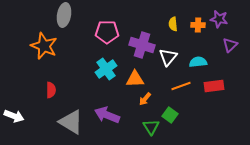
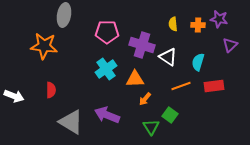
orange star: rotated 16 degrees counterclockwise
white triangle: rotated 36 degrees counterclockwise
cyan semicircle: rotated 66 degrees counterclockwise
white arrow: moved 20 px up
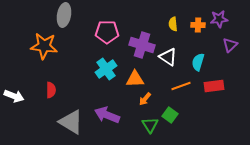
purple star: rotated 18 degrees counterclockwise
green triangle: moved 1 px left, 2 px up
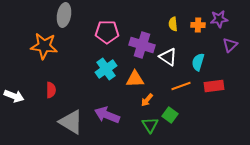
orange arrow: moved 2 px right, 1 px down
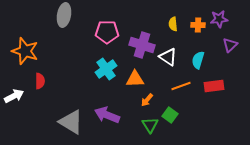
orange star: moved 19 px left, 5 px down; rotated 12 degrees clockwise
cyan semicircle: moved 2 px up
red semicircle: moved 11 px left, 9 px up
white arrow: rotated 48 degrees counterclockwise
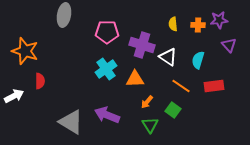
purple star: moved 1 px down
purple triangle: moved 1 px left; rotated 28 degrees counterclockwise
orange line: rotated 54 degrees clockwise
orange arrow: moved 2 px down
green square: moved 3 px right, 5 px up
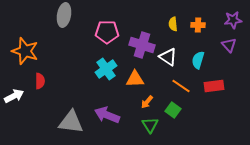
purple star: moved 14 px right
gray triangle: rotated 24 degrees counterclockwise
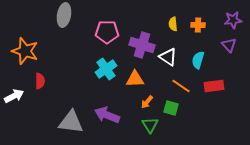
green square: moved 2 px left, 2 px up; rotated 21 degrees counterclockwise
